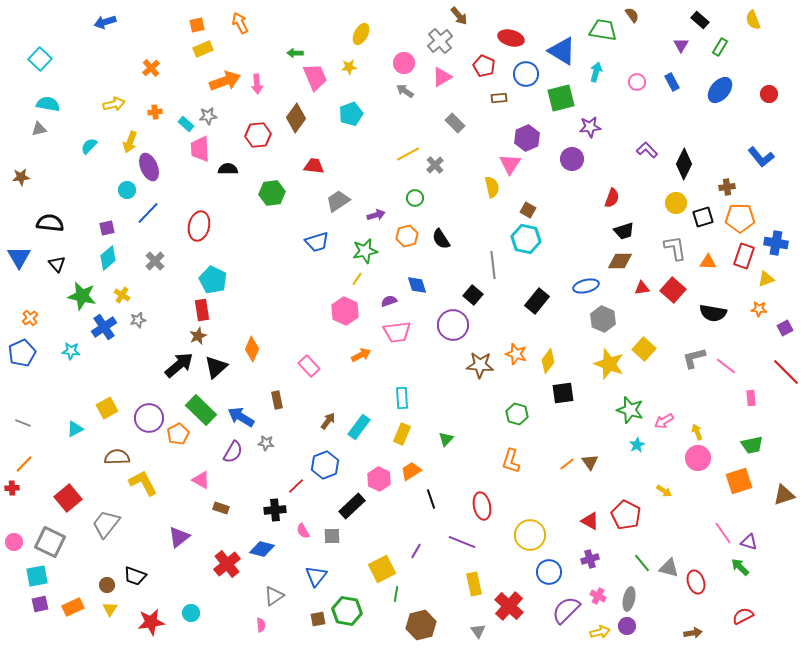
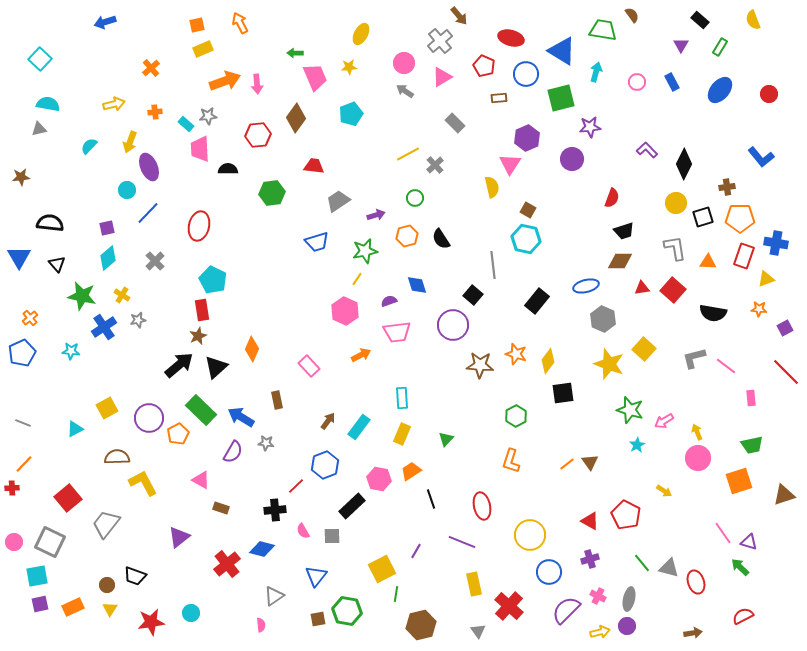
green hexagon at (517, 414): moved 1 px left, 2 px down; rotated 15 degrees clockwise
pink hexagon at (379, 479): rotated 15 degrees counterclockwise
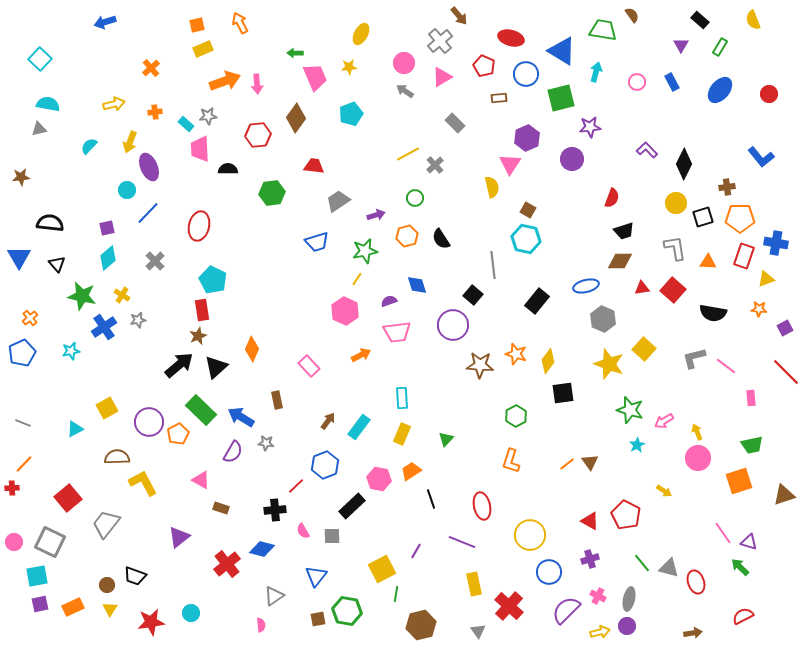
cyan star at (71, 351): rotated 18 degrees counterclockwise
purple circle at (149, 418): moved 4 px down
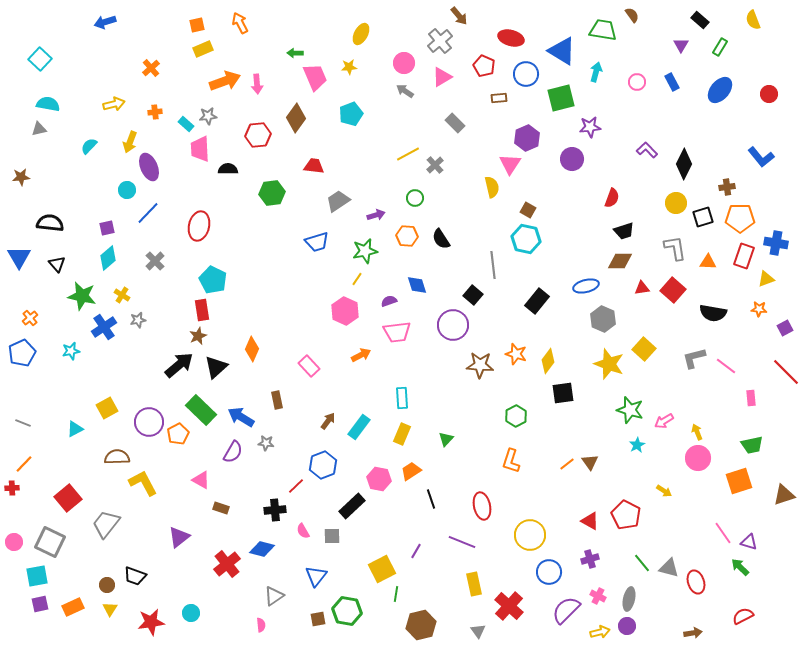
orange hexagon at (407, 236): rotated 20 degrees clockwise
blue hexagon at (325, 465): moved 2 px left
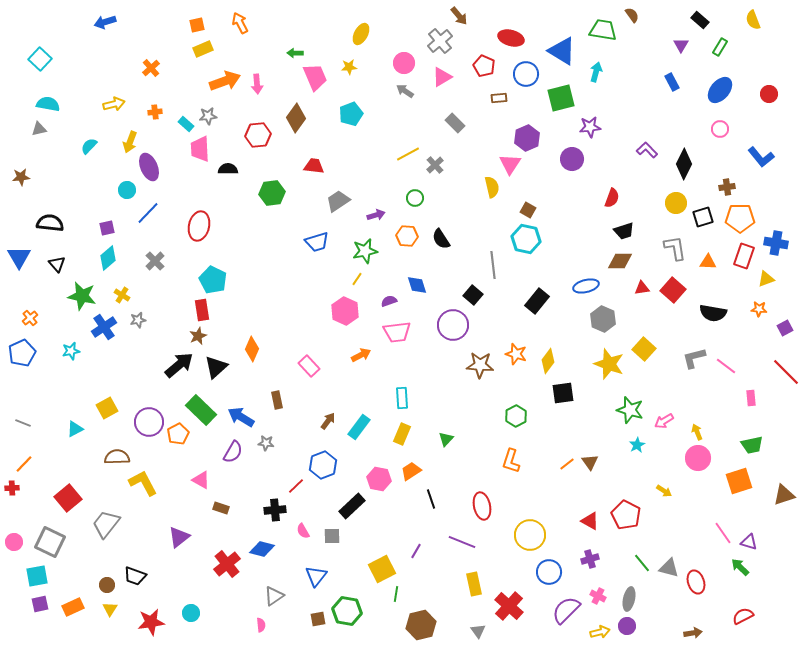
pink circle at (637, 82): moved 83 px right, 47 px down
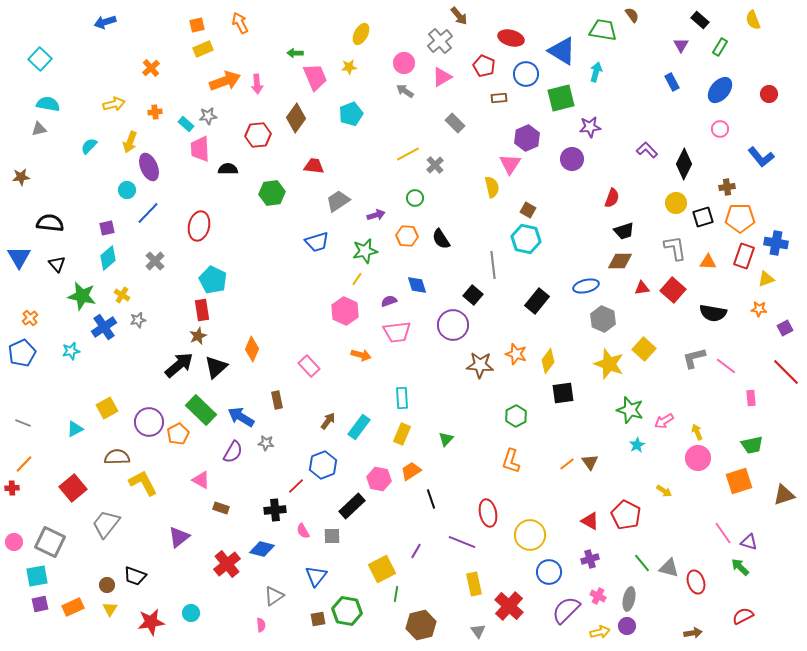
orange arrow at (361, 355): rotated 42 degrees clockwise
red square at (68, 498): moved 5 px right, 10 px up
red ellipse at (482, 506): moved 6 px right, 7 px down
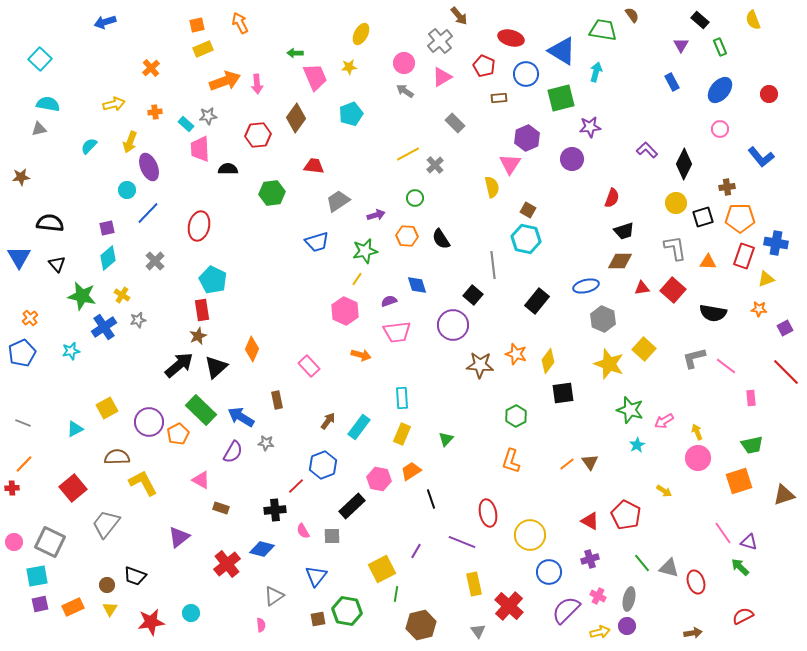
green rectangle at (720, 47): rotated 54 degrees counterclockwise
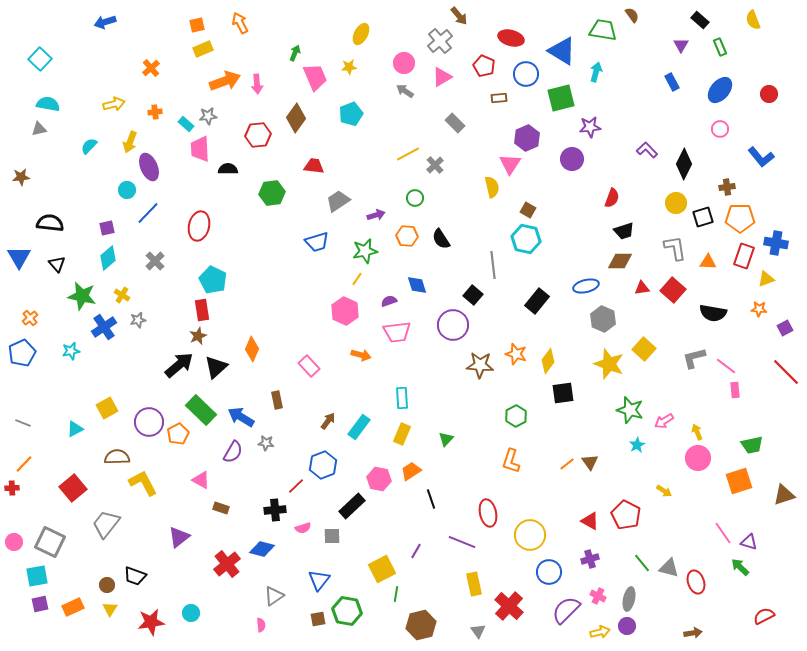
green arrow at (295, 53): rotated 112 degrees clockwise
pink rectangle at (751, 398): moved 16 px left, 8 px up
pink semicircle at (303, 531): moved 3 px up; rotated 77 degrees counterclockwise
blue triangle at (316, 576): moved 3 px right, 4 px down
red semicircle at (743, 616): moved 21 px right
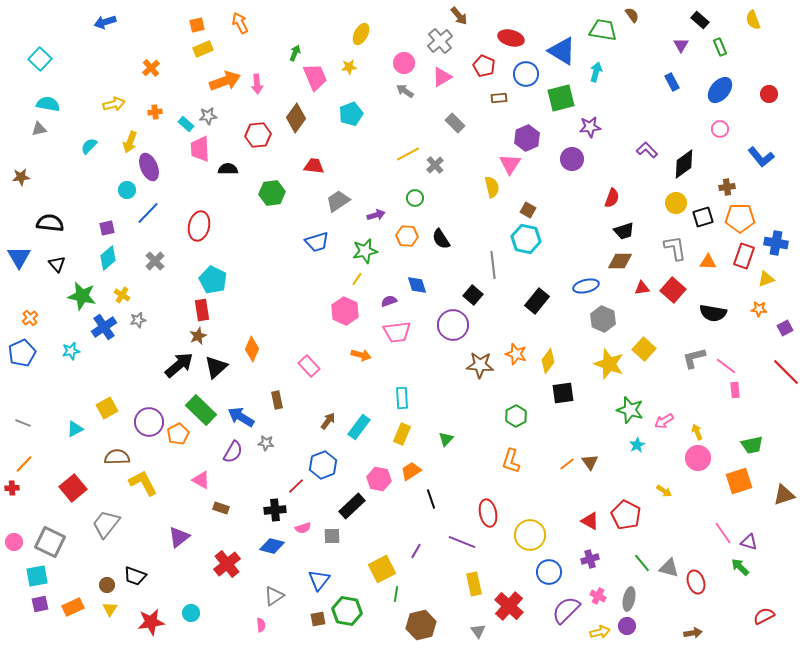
black diamond at (684, 164): rotated 28 degrees clockwise
blue diamond at (262, 549): moved 10 px right, 3 px up
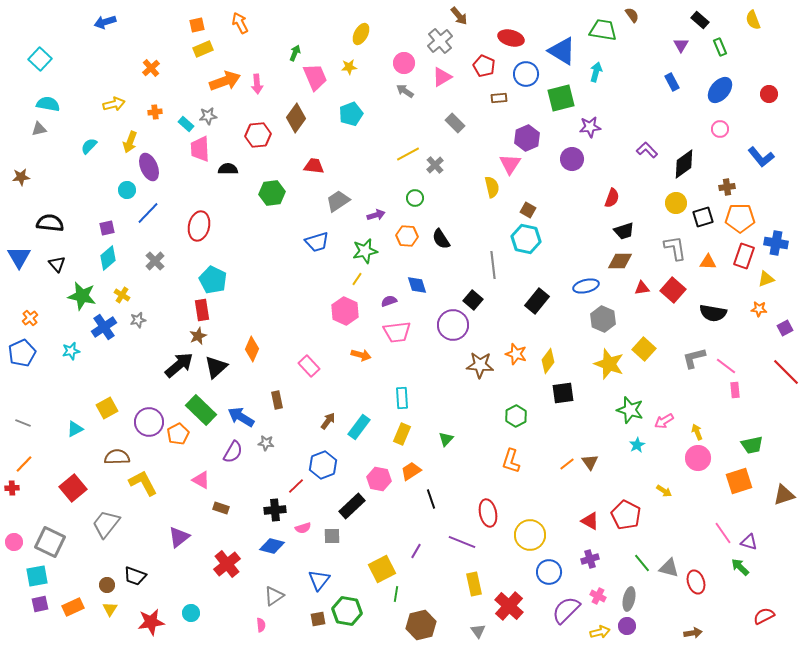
black square at (473, 295): moved 5 px down
